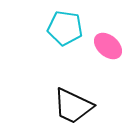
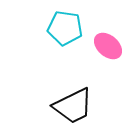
black trapezoid: rotated 51 degrees counterclockwise
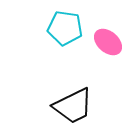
pink ellipse: moved 4 px up
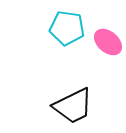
cyan pentagon: moved 2 px right
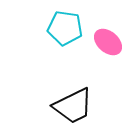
cyan pentagon: moved 2 px left
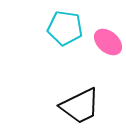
black trapezoid: moved 7 px right
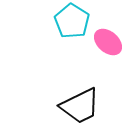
cyan pentagon: moved 7 px right, 7 px up; rotated 24 degrees clockwise
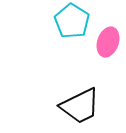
pink ellipse: rotated 68 degrees clockwise
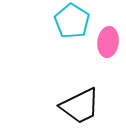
pink ellipse: rotated 12 degrees counterclockwise
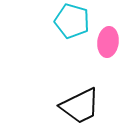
cyan pentagon: rotated 16 degrees counterclockwise
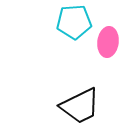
cyan pentagon: moved 2 px right, 1 px down; rotated 20 degrees counterclockwise
